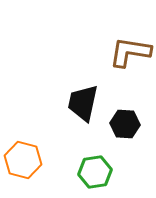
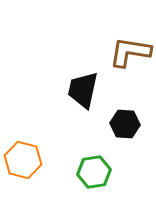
black trapezoid: moved 13 px up
green hexagon: moved 1 px left
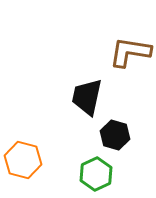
black trapezoid: moved 4 px right, 7 px down
black hexagon: moved 10 px left, 11 px down; rotated 12 degrees clockwise
green hexagon: moved 2 px right, 2 px down; rotated 16 degrees counterclockwise
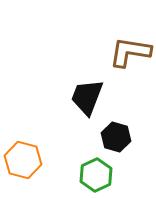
black trapezoid: rotated 9 degrees clockwise
black hexagon: moved 1 px right, 2 px down
green hexagon: moved 1 px down
